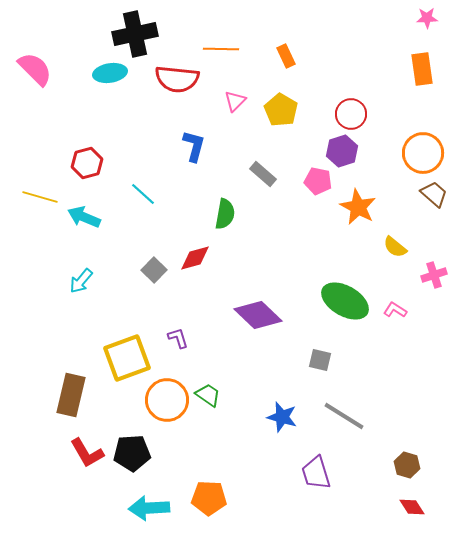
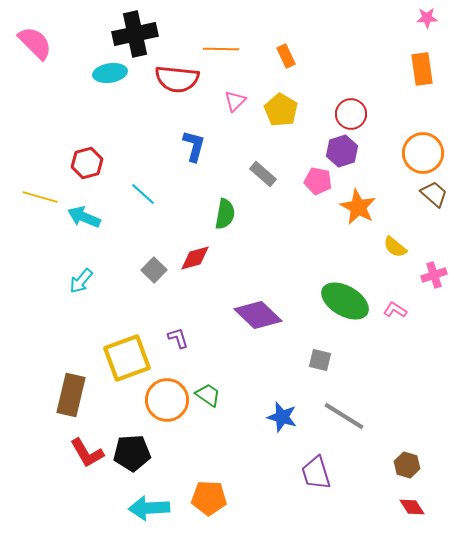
pink semicircle at (35, 69): moved 26 px up
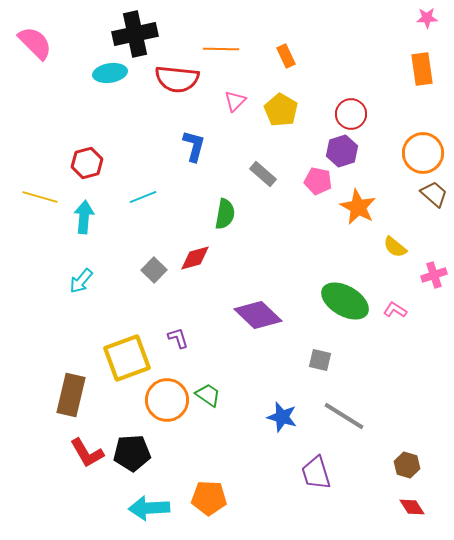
cyan line at (143, 194): moved 3 px down; rotated 64 degrees counterclockwise
cyan arrow at (84, 217): rotated 72 degrees clockwise
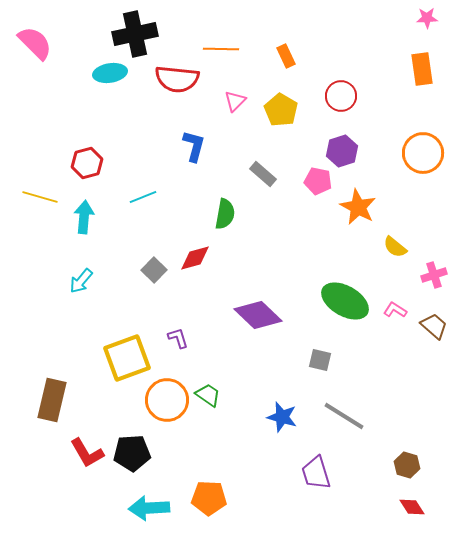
red circle at (351, 114): moved 10 px left, 18 px up
brown trapezoid at (434, 194): moved 132 px down
brown rectangle at (71, 395): moved 19 px left, 5 px down
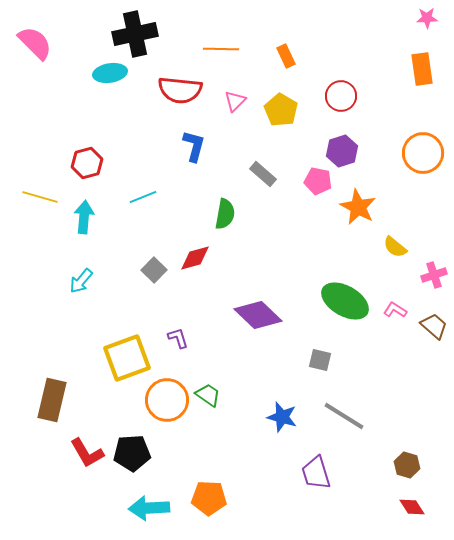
red semicircle at (177, 79): moved 3 px right, 11 px down
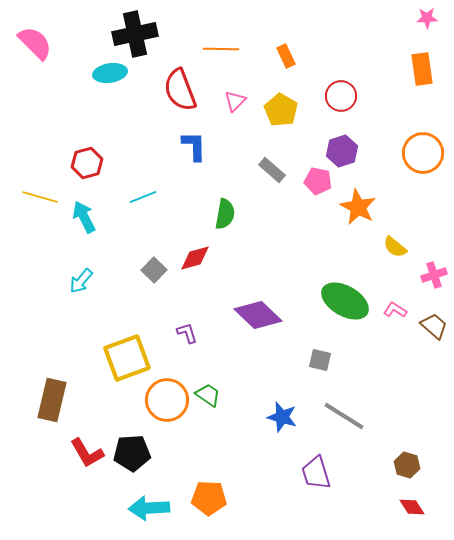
red semicircle at (180, 90): rotated 63 degrees clockwise
blue L-shape at (194, 146): rotated 16 degrees counterclockwise
gray rectangle at (263, 174): moved 9 px right, 4 px up
cyan arrow at (84, 217): rotated 32 degrees counterclockwise
purple L-shape at (178, 338): moved 9 px right, 5 px up
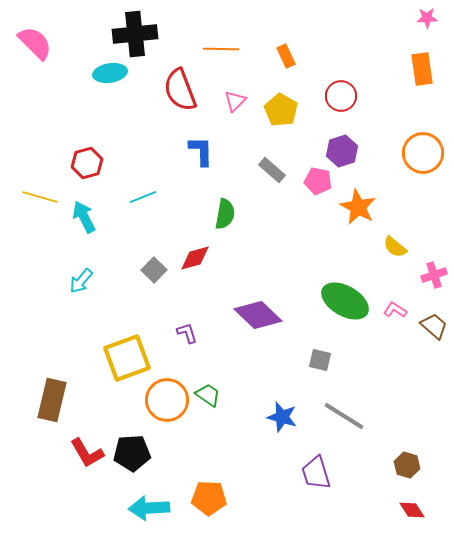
black cross at (135, 34): rotated 6 degrees clockwise
blue L-shape at (194, 146): moved 7 px right, 5 px down
red diamond at (412, 507): moved 3 px down
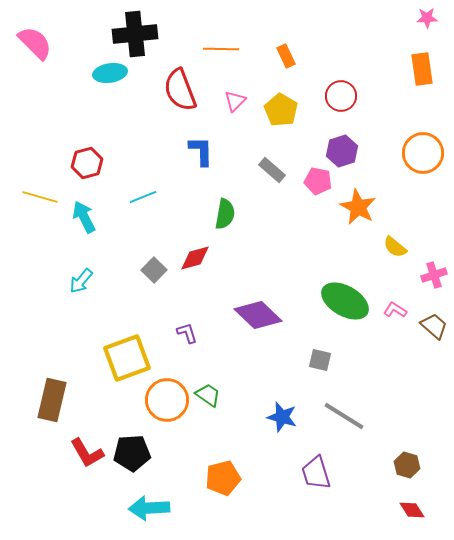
orange pentagon at (209, 498): moved 14 px right, 20 px up; rotated 16 degrees counterclockwise
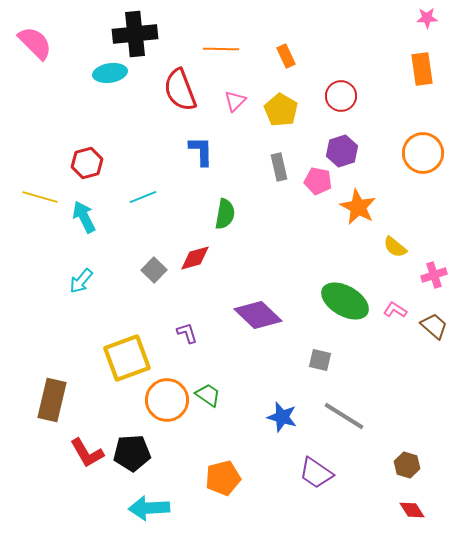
gray rectangle at (272, 170): moved 7 px right, 3 px up; rotated 36 degrees clockwise
purple trapezoid at (316, 473): rotated 39 degrees counterclockwise
